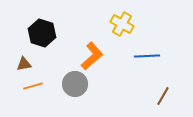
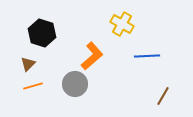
brown triangle: moved 4 px right; rotated 35 degrees counterclockwise
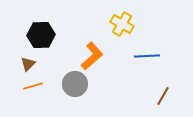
black hexagon: moved 1 px left, 2 px down; rotated 20 degrees counterclockwise
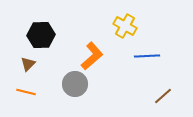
yellow cross: moved 3 px right, 2 px down
orange line: moved 7 px left, 6 px down; rotated 30 degrees clockwise
brown line: rotated 18 degrees clockwise
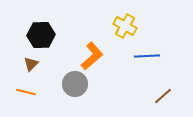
brown triangle: moved 3 px right
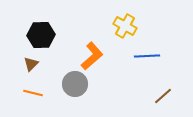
orange line: moved 7 px right, 1 px down
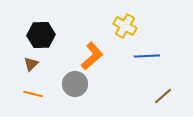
orange line: moved 1 px down
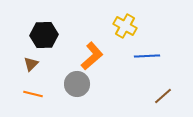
black hexagon: moved 3 px right
gray circle: moved 2 px right
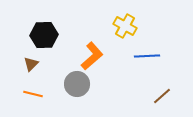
brown line: moved 1 px left
